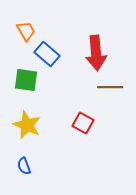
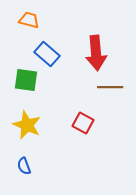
orange trapezoid: moved 3 px right, 11 px up; rotated 45 degrees counterclockwise
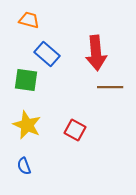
red square: moved 8 px left, 7 px down
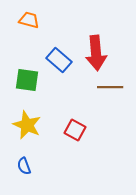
blue rectangle: moved 12 px right, 6 px down
green square: moved 1 px right
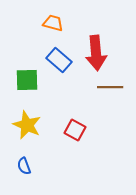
orange trapezoid: moved 24 px right, 3 px down
green square: rotated 10 degrees counterclockwise
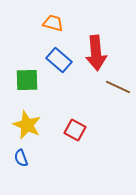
brown line: moved 8 px right; rotated 25 degrees clockwise
blue semicircle: moved 3 px left, 8 px up
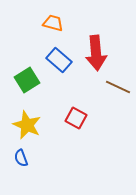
green square: rotated 30 degrees counterclockwise
red square: moved 1 px right, 12 px up
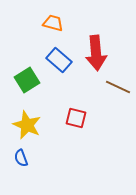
red square: rotated 15 degrees counterclockwise
